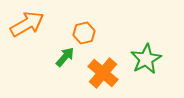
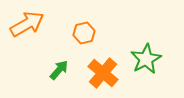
green arrow: moved 6 px left, 13 px down
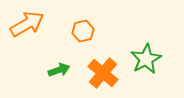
orange hexagon: moved 1 px left, 2 px up
green arrow: rotated 30 degrees clockwise
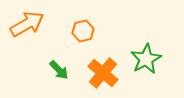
green arrow: rotated 65 degrees clockwise
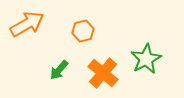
green arrow: rotated 85 degrees clockwise
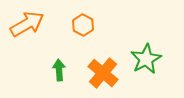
orange hexagon: moved 6 px up; rotated 20 degrees counterclockwise
green arrow: rotated 135 degrees clockwise
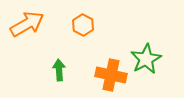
orange cross: moved 8 px right, 2 px down; rotated 28 degrees counterclockwise
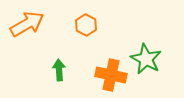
orange hexagon: moved 3 px right
green star: rotated 16 degrees counterclockwise
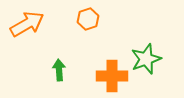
orange hexagon: moved 2 px right, 6 px up; rotated 15 degrees clockwise
green star: rotated 24 degrees clockwise
orange cross: moved 1 px right, 1 px down; rotated 12 degrees counterclockwise
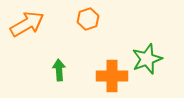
green star: moved 1 px right
